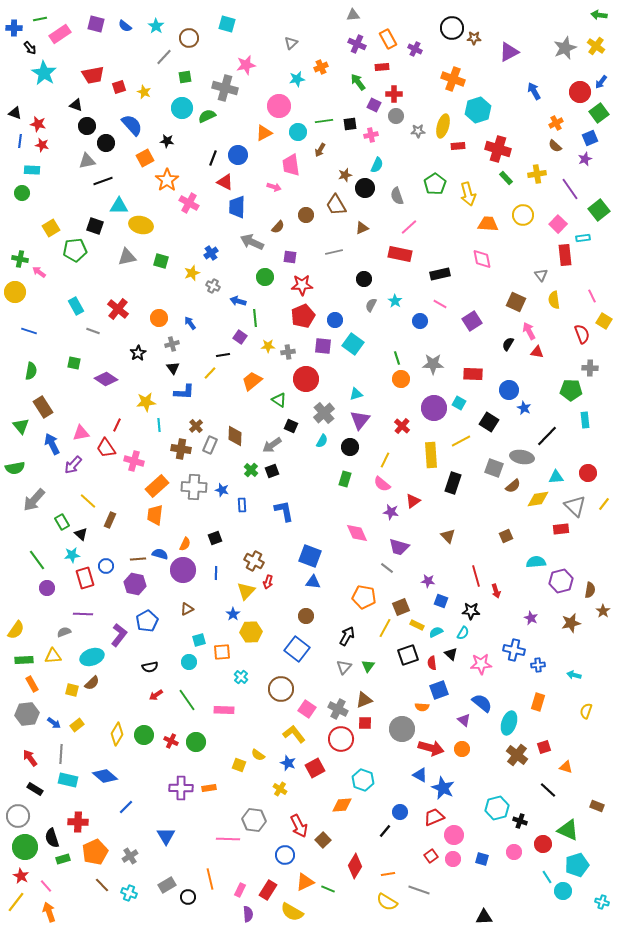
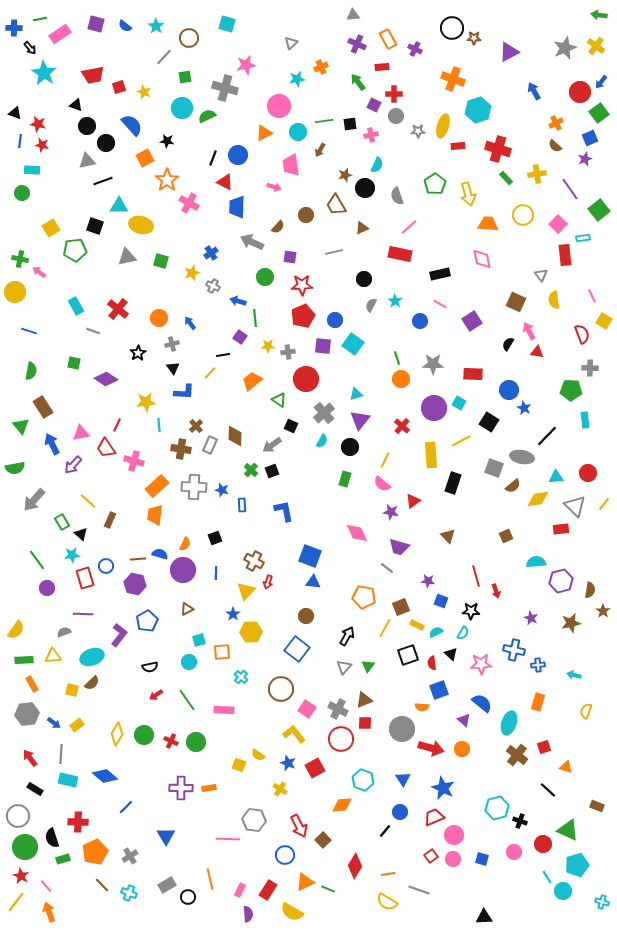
blue triangle at (420, 775): moved 17 px left, 4 px down; rotated 28 degrees clockwise
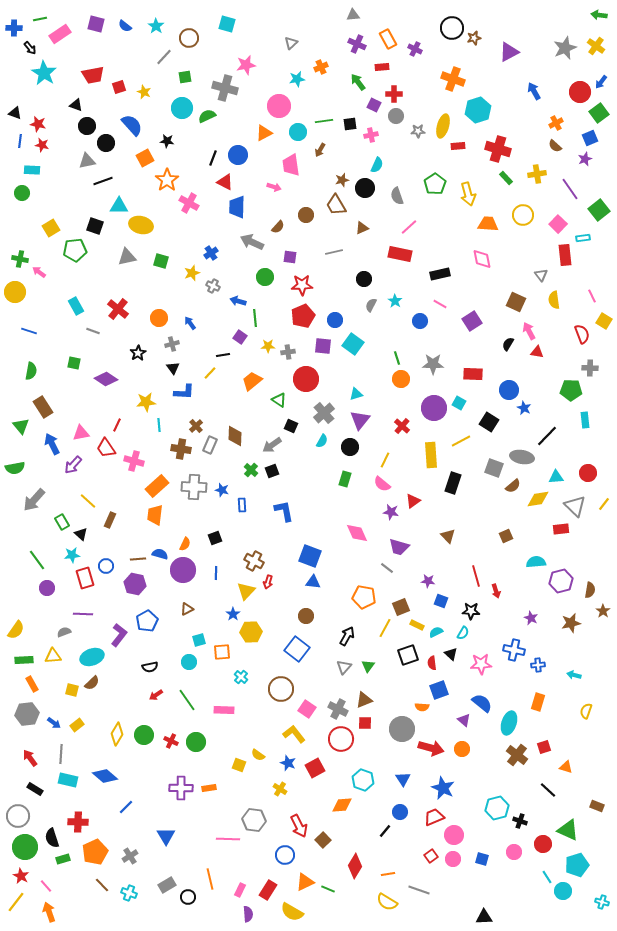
brown star at (474, 38): rotated 16 degrees counterclockwise
brown star at (345, 175): moved 3 px left, 5 px down
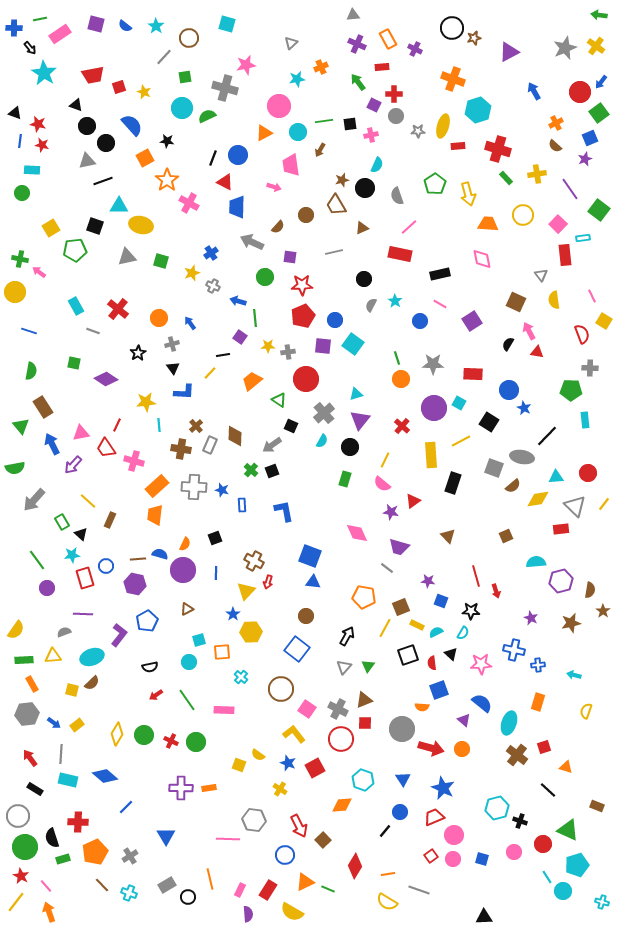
green square at (599, 210): rotated 15 degrees counterclockwise
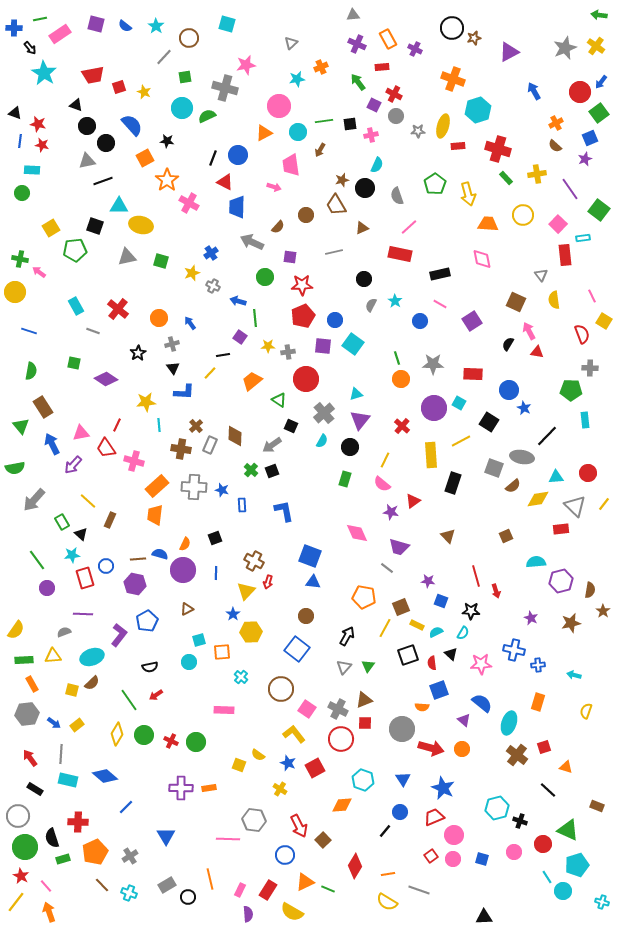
red cross at (394, 94): rotated 28 degrees clockwise
green line at (187, 700): moved 58 px left
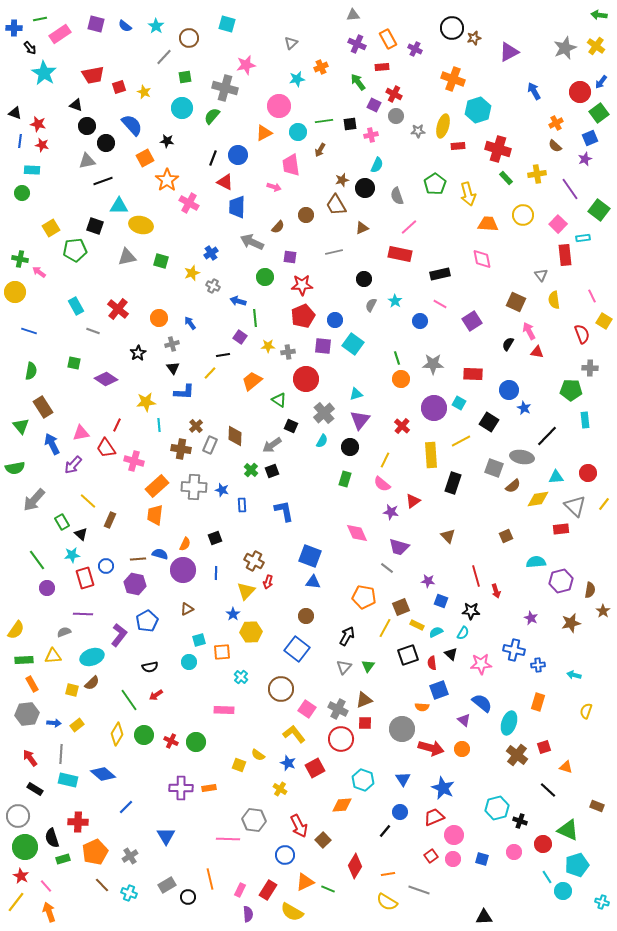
green semicircle at (207, 116): moved 5 px right; rotated 24 degrees counterclockwise
blue arrow at (54, 723): rotated 32 degrees counterclockwise
blue diamond at (105, 776): moved 2 px left, 2 px up
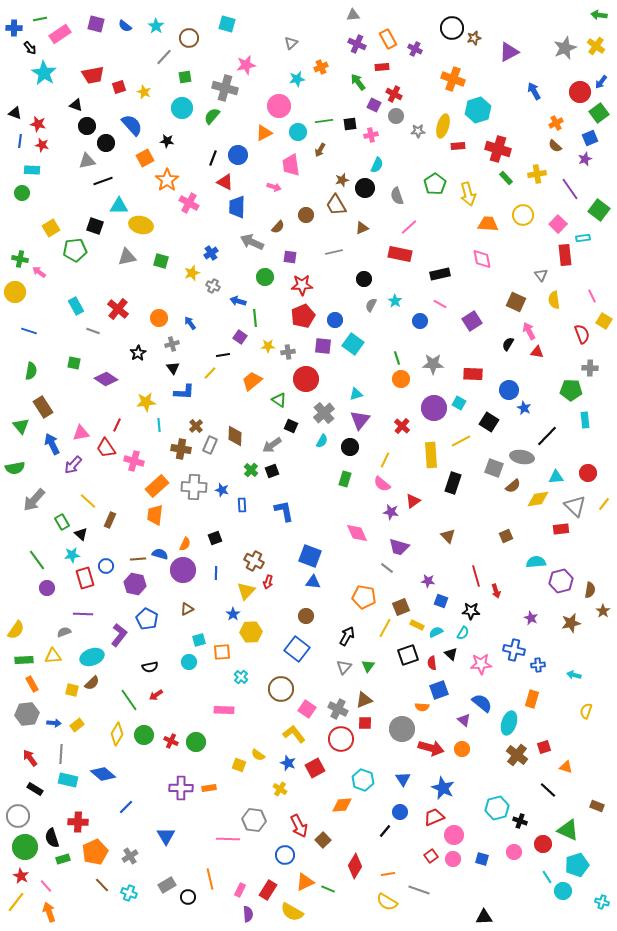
blue pentagon at (147, 621): moved 2 px up; rotated 15 degrees counterclockwise
orange rectangle at (538, 702): moved 6 px left, 3 px up
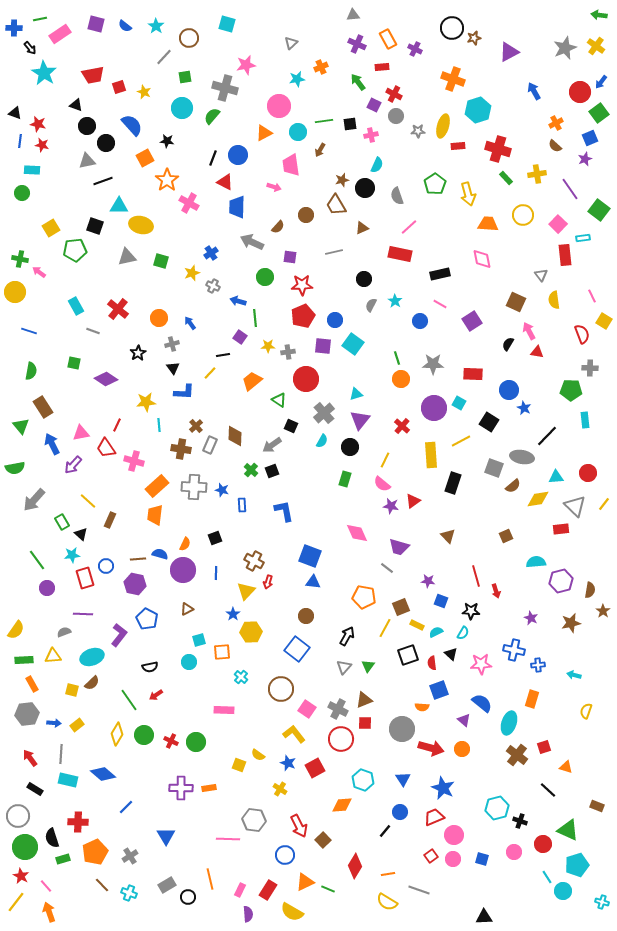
purple star at (391, 512): moved 6 px up
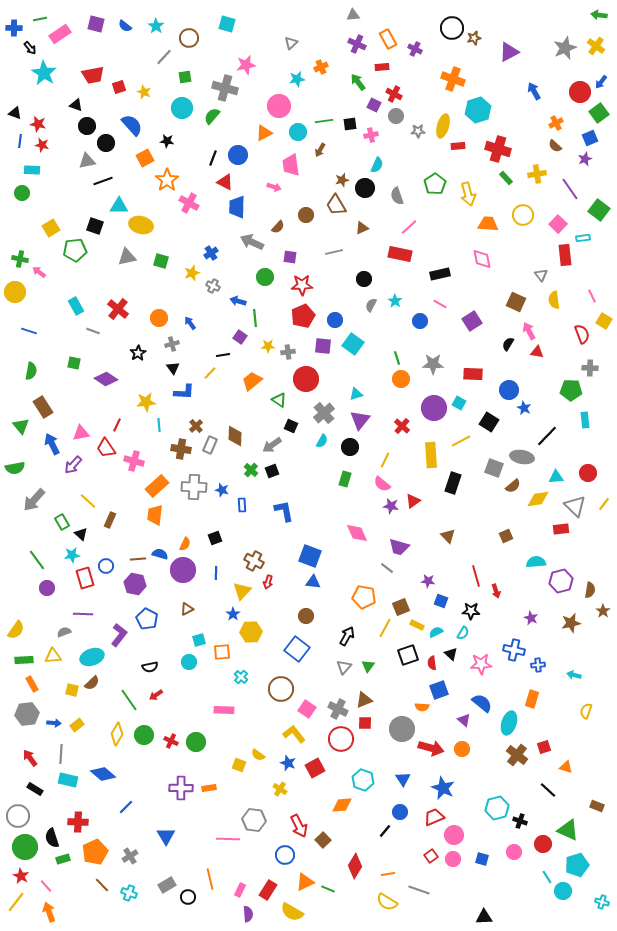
yellow triangle at (246, 591): moved 4 px left
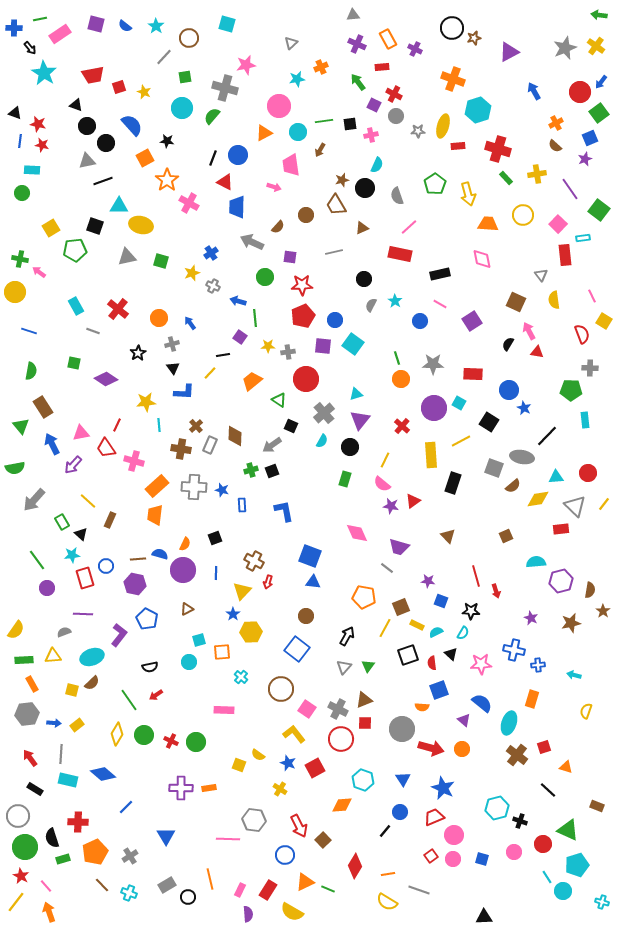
green cross at (251, 470): rotated 32 degrees clockwise
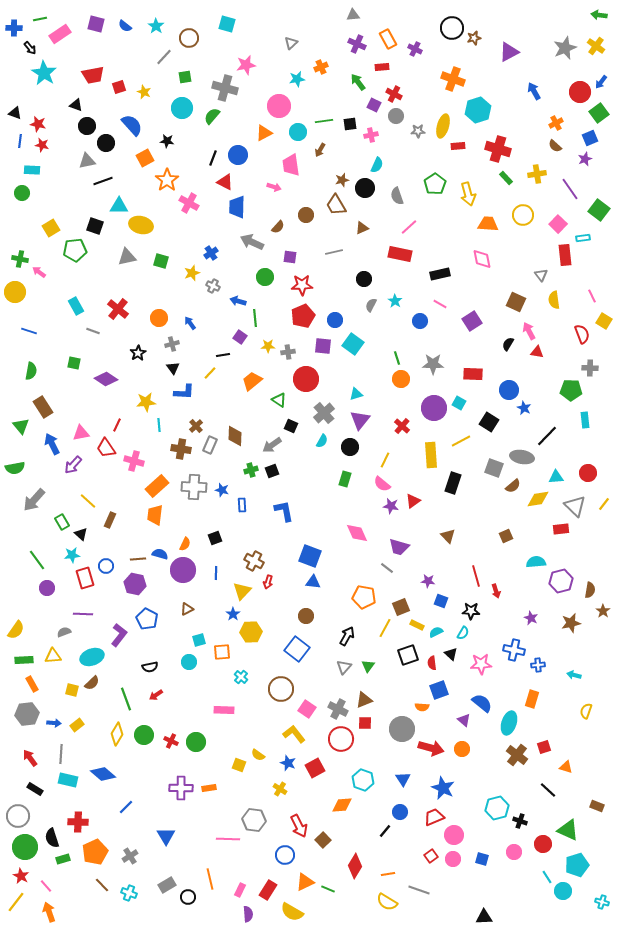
green line at (129, 700): moved 3 px left, 1 px up; rotated 15 degrees clockwise
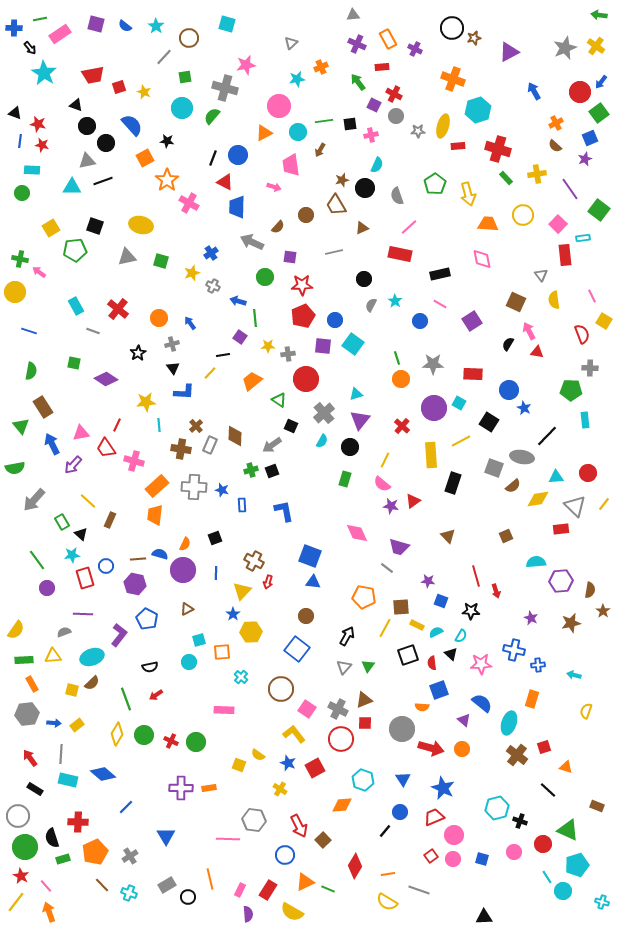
cyan triangle at (119, 206): moved 47 px left, 19 px up
gray cross at (288, 352): moved 2 px down
purple hexagon at (561, 581): rotated 10 degrees clockwise
brown square at (401, 607): rotated 18 degrees clockwise
cyan semicircle at (463, 633): moved 2 px left, 3 px down
